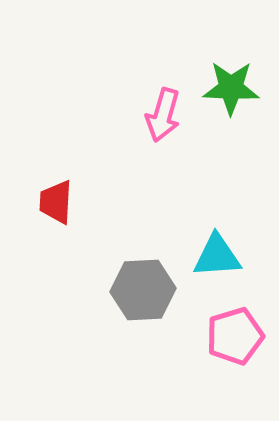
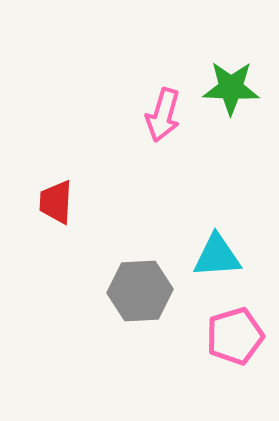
gray hexagon: moved 3 px left, 1 px down
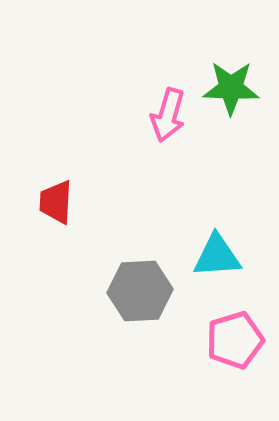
pink arrow: moved 5 px right
pink pentagon: moved 4 px down
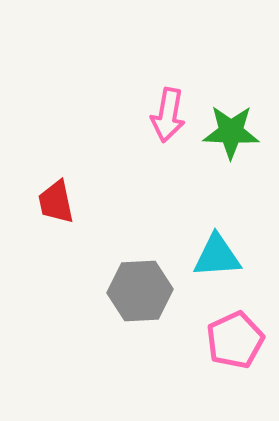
green star: moved 44 px down
pink arrow: rotated 6 degrees counterclockwise
red trapezoid: rotated 15 degrees counterclockwise
pink pentagon: rotated 8 degrees counterclockwise
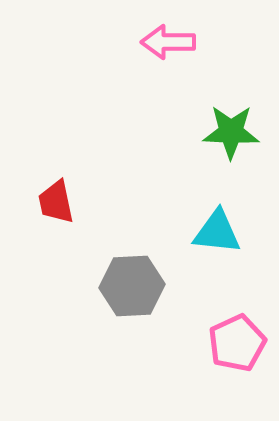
pink arrow: moved 73 px up; rotated 80 degrees clockwise
cyan triangle: moved 24 px up; rotated 10 degrees clockwise
gray hexagon: moved 8 px left, 5 px up
pink pentagon: moved 2 px right, 3 px down
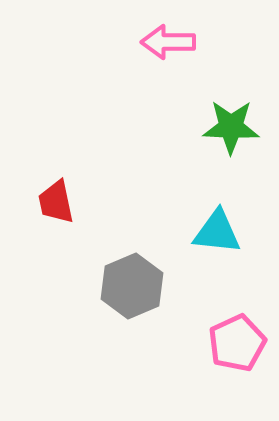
green star: moved 5 px up
gray hexagon: rotated 20 degrees counterclockwise
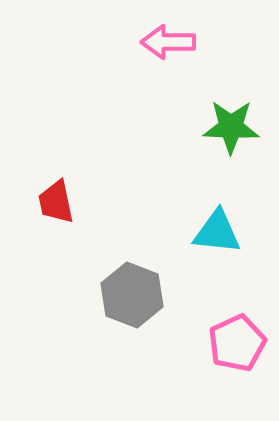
gray hexagon: moved 9 px down; rotated 16 degrees counterclockwise
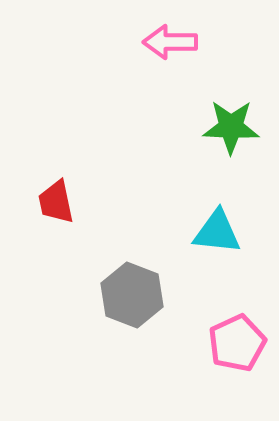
pink arrow: moved 2 px right
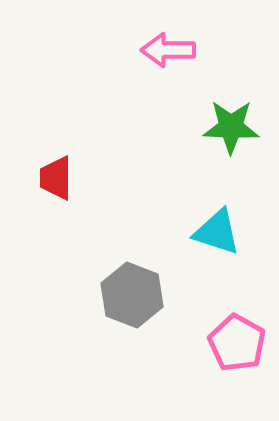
pink arrow: moved 2 px left, 8 px down
red trapezoid: moved 24 px up; rotated 12 degrees clockwise
cyan triangle: rotated 12 degrees clockwise
pink pentagon: rotated 18 degrees counterclockwise
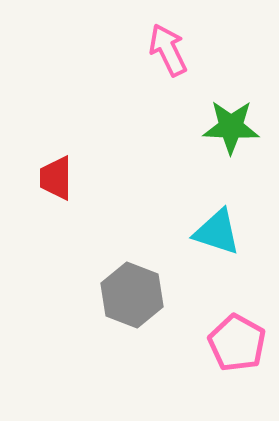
pink arrow: rotated 64 degrees clockwise
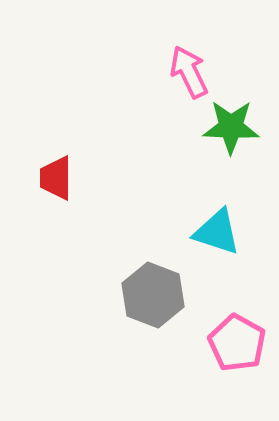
pink arrow: moved 21 px right, 22 px down
gray hexagon: moved 21 px right
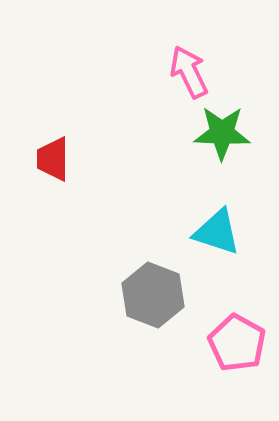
green star: moved 9 px left, 6 px down
red trapezoid: moved 3 px left, 19 px up
